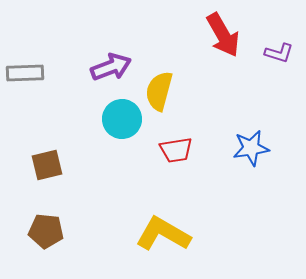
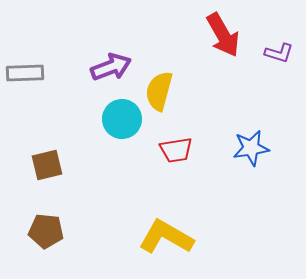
yellow L-shape: moved 3 px right, 3 px down
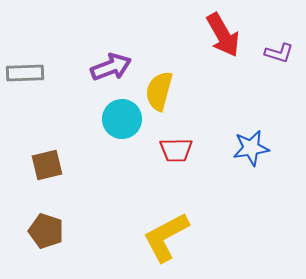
red trapezoid: rotated 8 degrees clockwise
brown pentagon: rotated 12 degrees clockwise
yellow L-shape: rotated 58 degrees counterclockwise
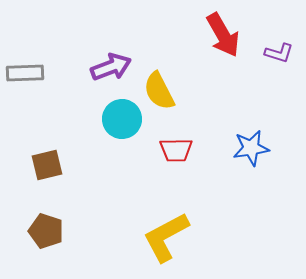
yellow semicircle: rotated 42 degrees counterclockwise
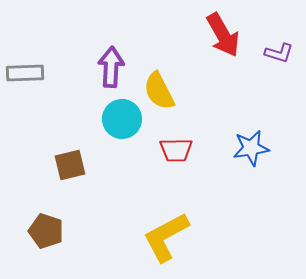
purple arrow: rotated 66 degrees counterclockwise
brown square: moved 23 px right
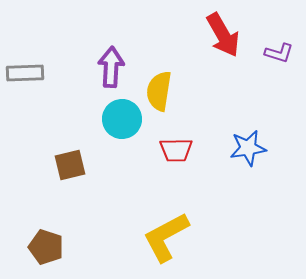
yellow semicircle: rotated 36 degrees clockwise
blue star: moved 3 px left
brown pentagon: moved 16 px down
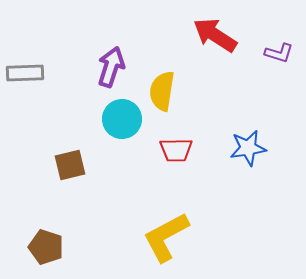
red arrow: moved 8 px left; rotated 153 degrees clockwise
purple arrow: rotated 15 degrees clockwise
yellow semicircle: moved 3 px right
